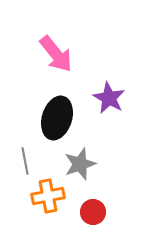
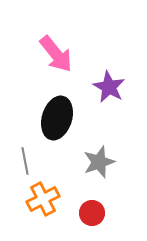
purple star: moved 11 px up
gray star: moved 19 px right, 2 px up
orange cross: moved 5 px left, 3 px down; rotated 16 degrees counterclockwise
red circle: moved 1 px left, 1 px down
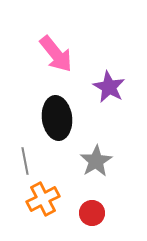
black ellipse: rotated 24 degrees counterclockwise
gray star: moved 3 px left, 1 px up; rotated 12 degrees counterclockwise
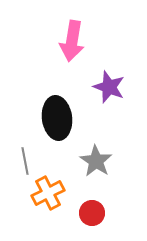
pink arrow: moved 16 px right, 13 px up; rotated 48 degrees clockwise
purple star: rotated 8 degrees counterclockwise
gray star: rotated 8 degrees counterclockwise
orange cross: moved 5 px right, 6 px up
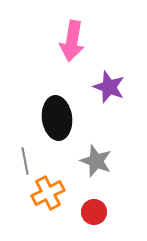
gray star: rotated 12 degrees counterclockwise
red circle: moved 2 px right, 1 px up
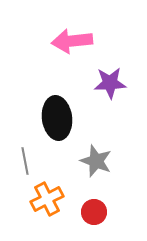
pink arrow: rotated 75 degrees clockwise
purple star: moved 1 px right, 4 px up; rotated 24 degrees counterclockwise
orange cross: moved 1 px left, 6 px down
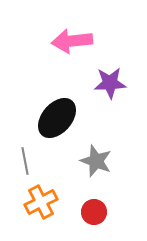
black ellipse: rotated 48 degrees clockwise
orange cross: moved 6 px left, 3 px down
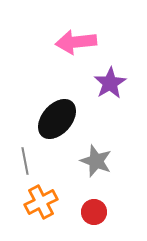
pink arrow: moved 4 px right, 1 px down
purple star: rotated 28 degrees counterclockwise
black ellipse: moved 1 px down
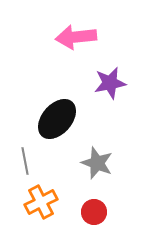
pink arrow: moved 5 px up
purple star: rotated 20 degrees clockwise
gray star: moved 1 px right, 2 px down
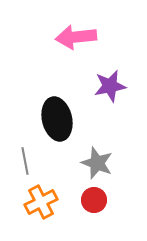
purple star: moved 3 px down
black ellipse: rotated 54 degrees counterclockwise
red circle: moved 12 px up
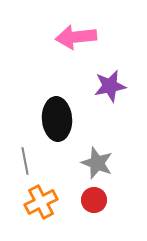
black ellipse: rotated 9 degrees clockwise
